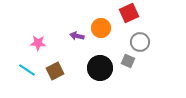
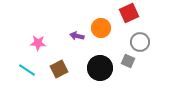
brown square: moved 4 px right, 2 px up
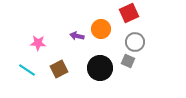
orange circle: moved 1 px down
gray circle: moved 5 px left
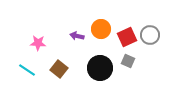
red square: moved 2 px left, 24 px down
gray circle: moved 15 px right, 7 px up
brown square: rotated 24 degrees counterclockwise
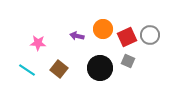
orange circle: moved 2 px right
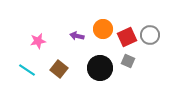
pink star: moved 2 px up; rotated 14 degrees counterclockwise
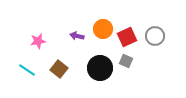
gray circle: moved 5 px right, 1 px down
gray square: moved 2 px left
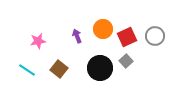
purple arrow: rotated 56 degrees clockwise
gray square: rotated 24 degrees clockwise
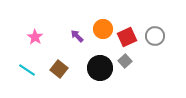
purple arrow: rotated 24 degrees counterclockwise
pink star: moved 3 px left, 4 px up; rotated 28 degrees counterclockwise
gray square: moved 1 px left
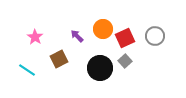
red square: moved 2 px left, 1 px down
brown square: moved 10 px up; rotated 24 degrees clockwise
